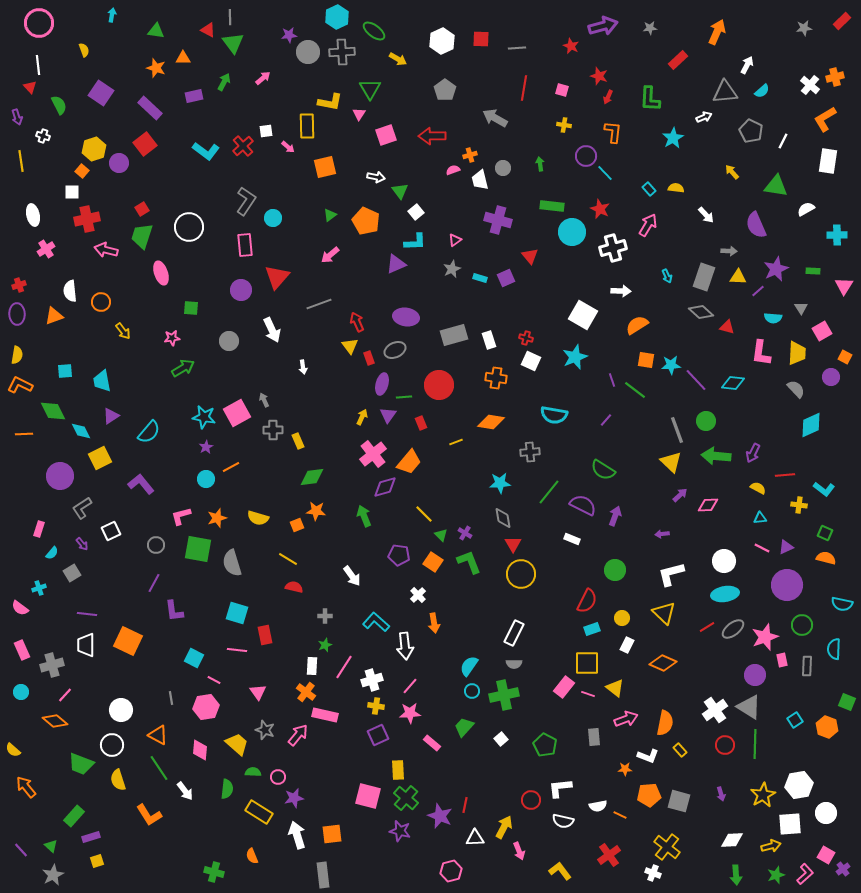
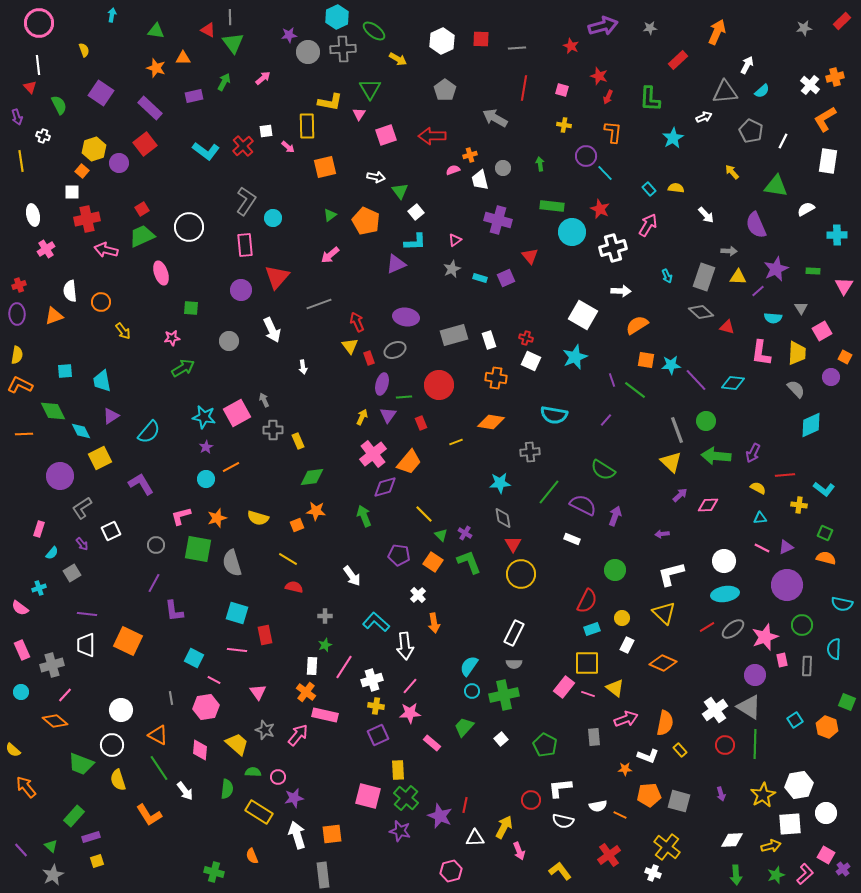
gray cross at (342, 52): moved 1 px right, 3 px up
green trapezoid at (142, 236): rotated 48 degrees clockwise
purple L-shape at (141, 484): rotated 8 degrees clockwise
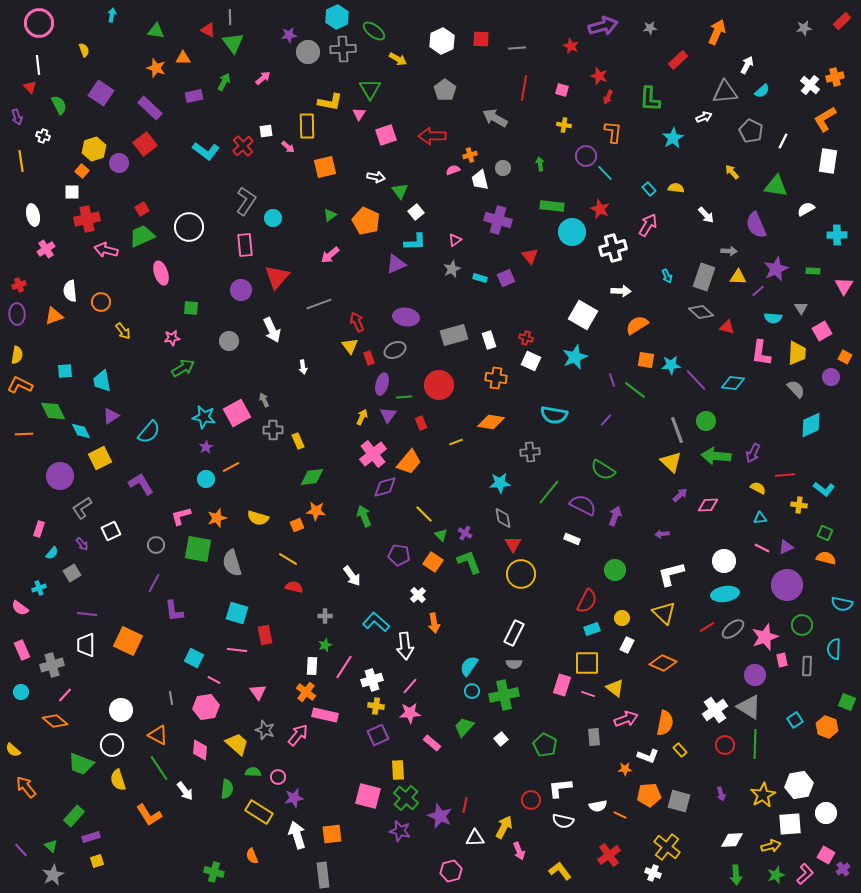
pink rectangle at (564, 687): moved 2 px left, 2 px up; rotated 20 degrees counterclockwise
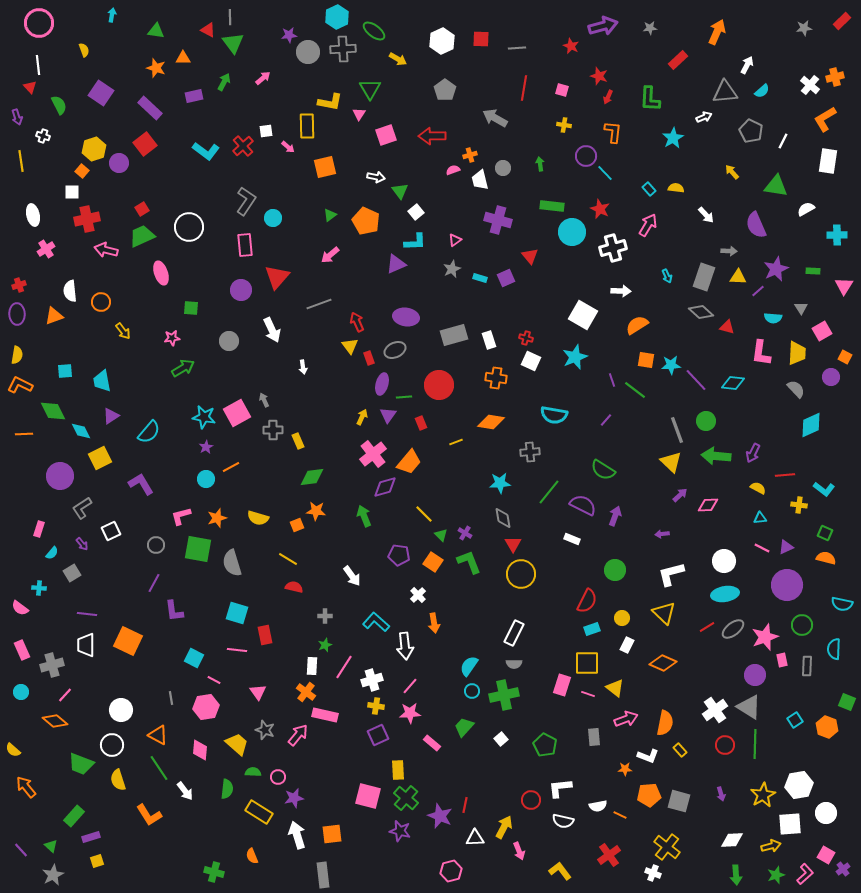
cyan cross at (39, 588): rotated 24 degrees clockwise
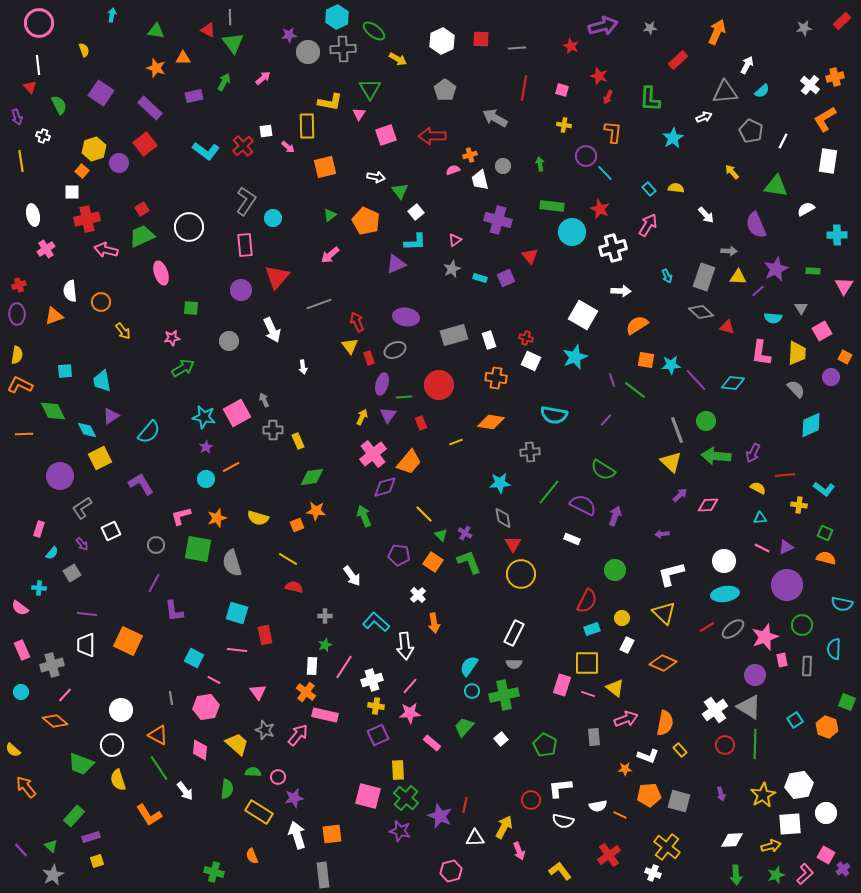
gray circle at (503, 168): moved 2 px up
cyan diamond at (81, 431): moved 6 px right, 1 px up
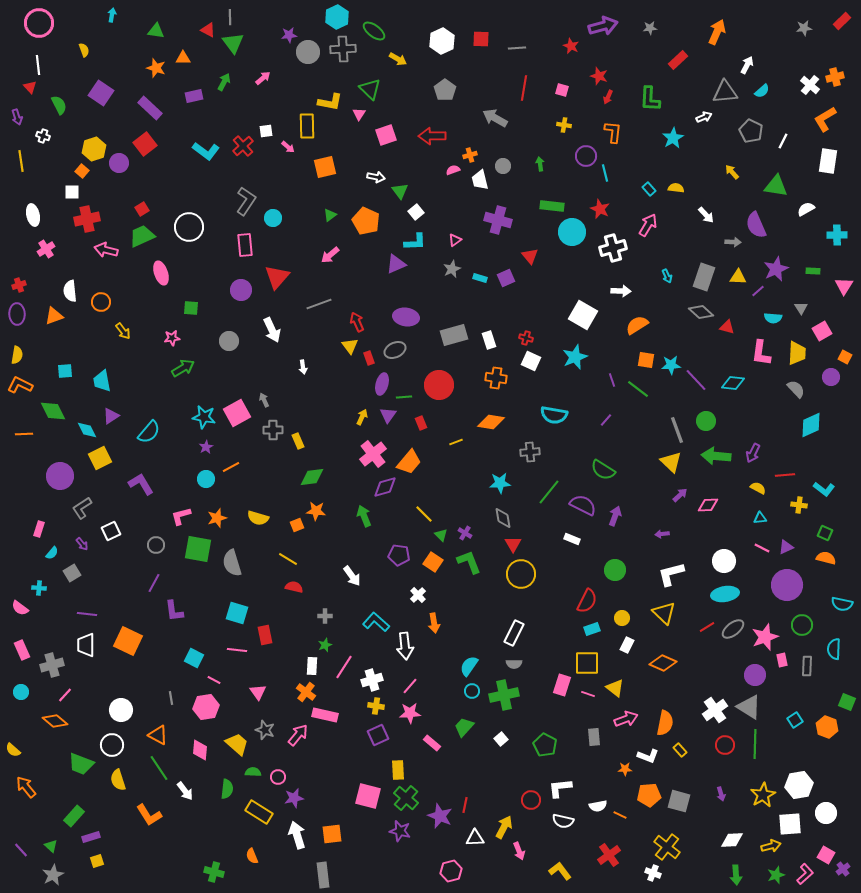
green triangle at (370, 89): rotated 15 degrees counterclockwise
cyan line at (605, 173): rotated 30 degrees clockwise
gray arrow at (729, 251): moved 4 px right, 9 px up
green line at (635, 390): moved 3 px right, 1 px up
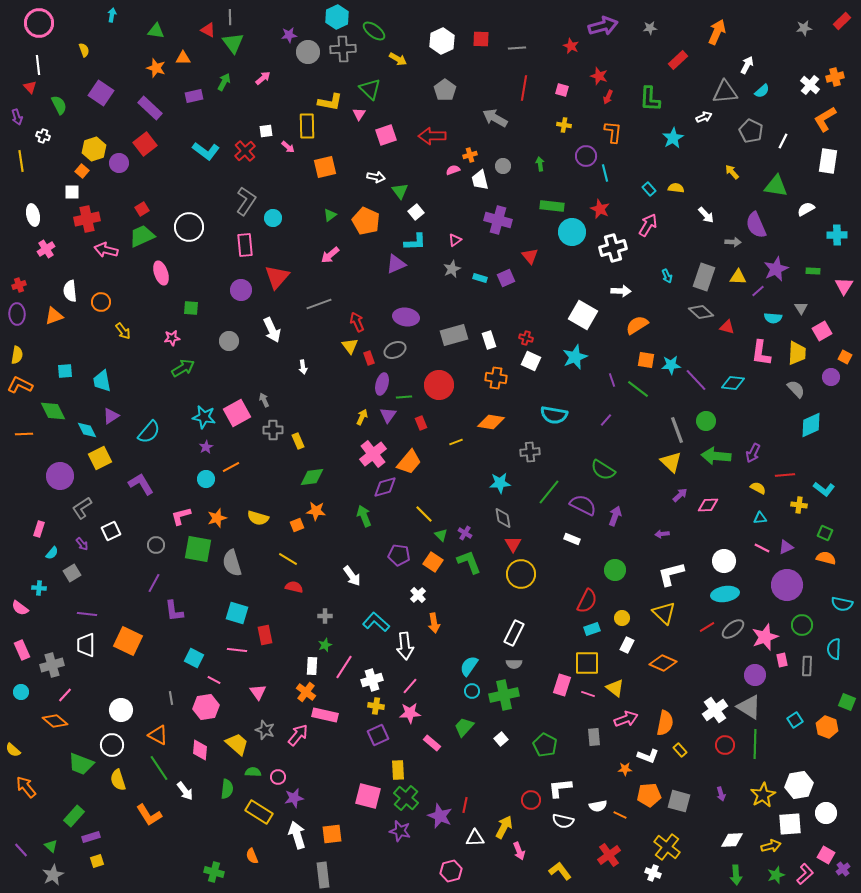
red cross at (243, 146): moved 2 px right, 5 px down
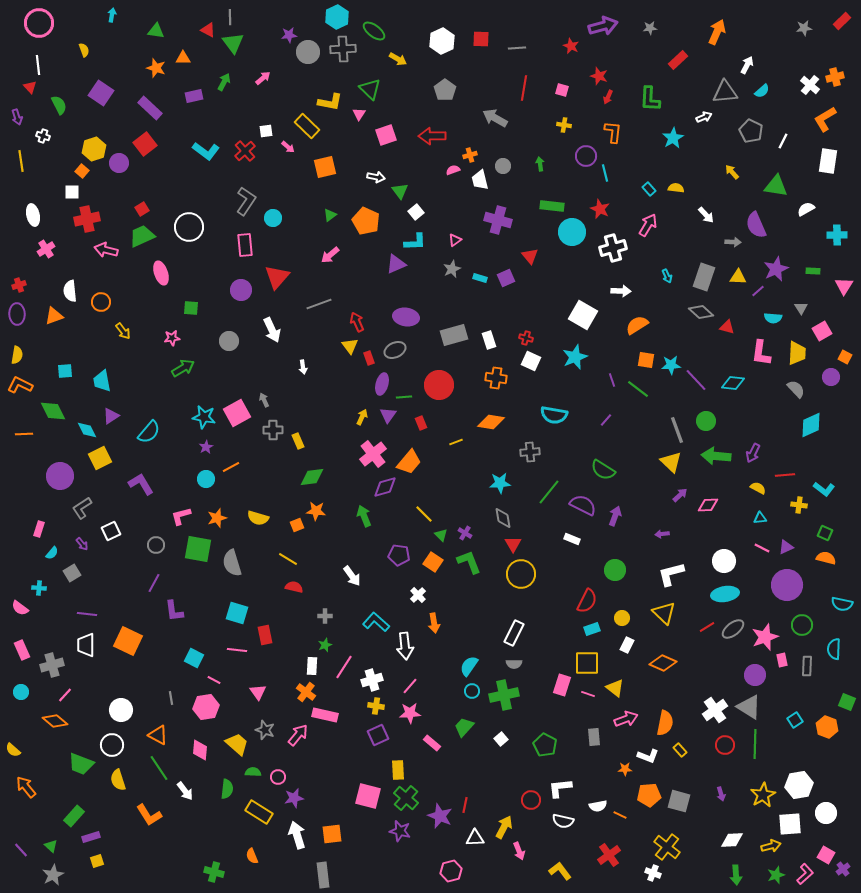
yellow rectangle at (307, 126): rotated 45 degrees counterclockwise
